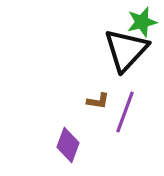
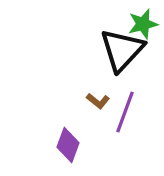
green star: moved 1 px right, 2 px down
black triangle: moved 4 px left
brown L-shape: rotated 30 degrees clockwise
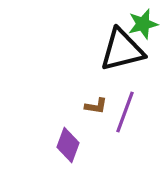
black triangle: rotated 33 degrees clockwise
brown L-shape: moved 2 px left, 5 px down; rotated 30 degrees counterclockwise
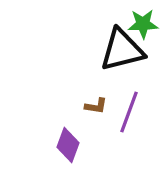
green star: rotated 12 degrees clockwise
purple line: moved 4 px right
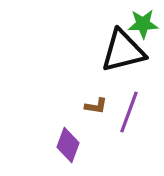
black triangle: moved 1 px right, 1 px down
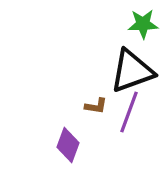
black triangle: moved 9 px right, 20 px down; rotated 6 degrees counterclockwise
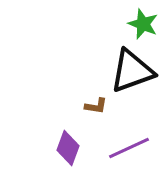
green star: rotated 24 degrees clockwise
purple line: moved 36 px down; rotated 45 degrees clockwise
purple diamond: moved 3 px down
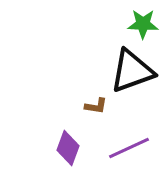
green star: rotated 20 degrees counterclockwise
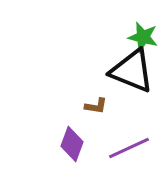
green star: moved 13 px down; rotated 12 degrees clockwise
black triangle: rotated 42 degrees clockwise
purple diamond: moved 4 px right, 4 px up
